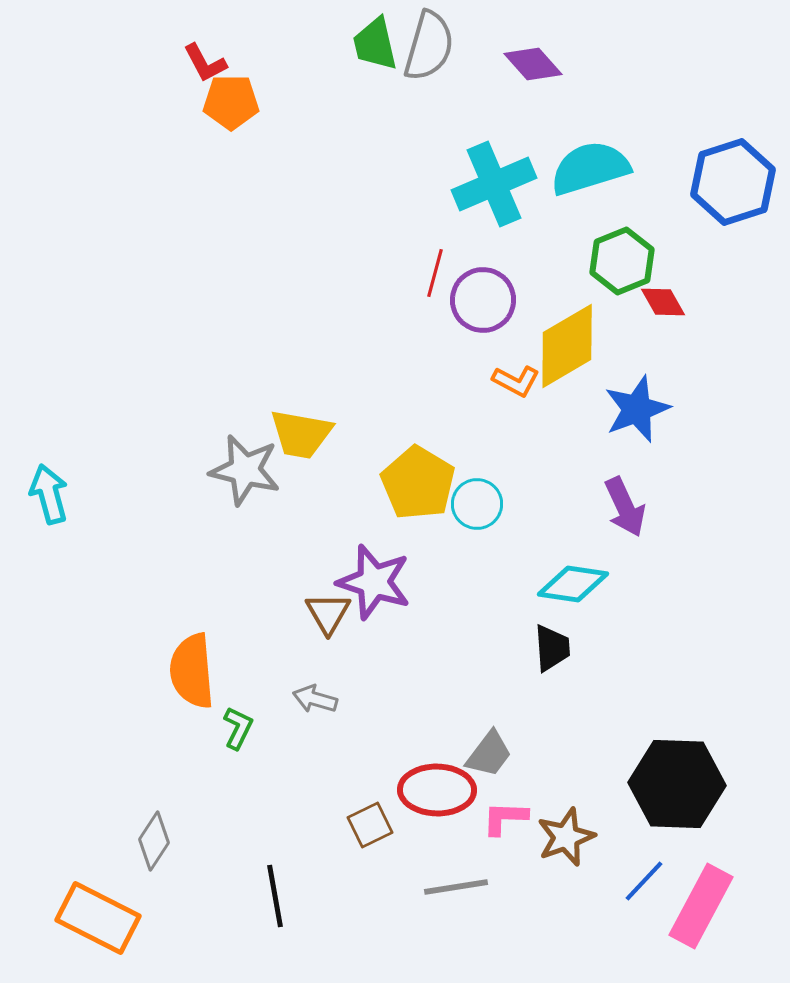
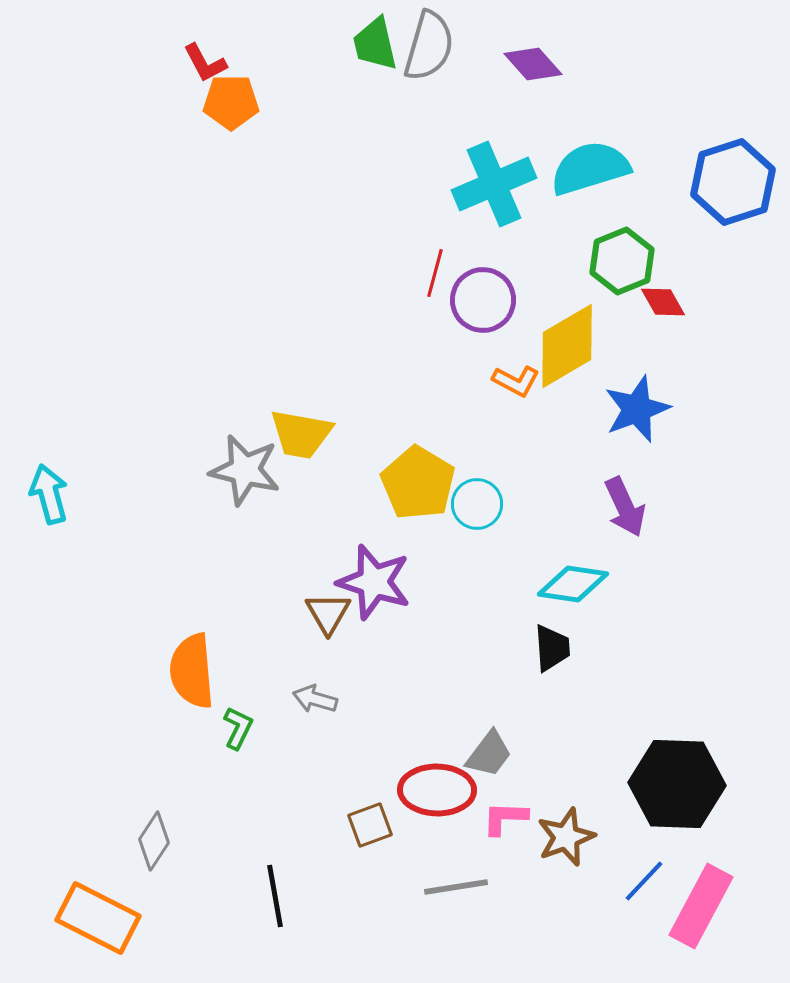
brown square: rotated 6 degrees clockwise
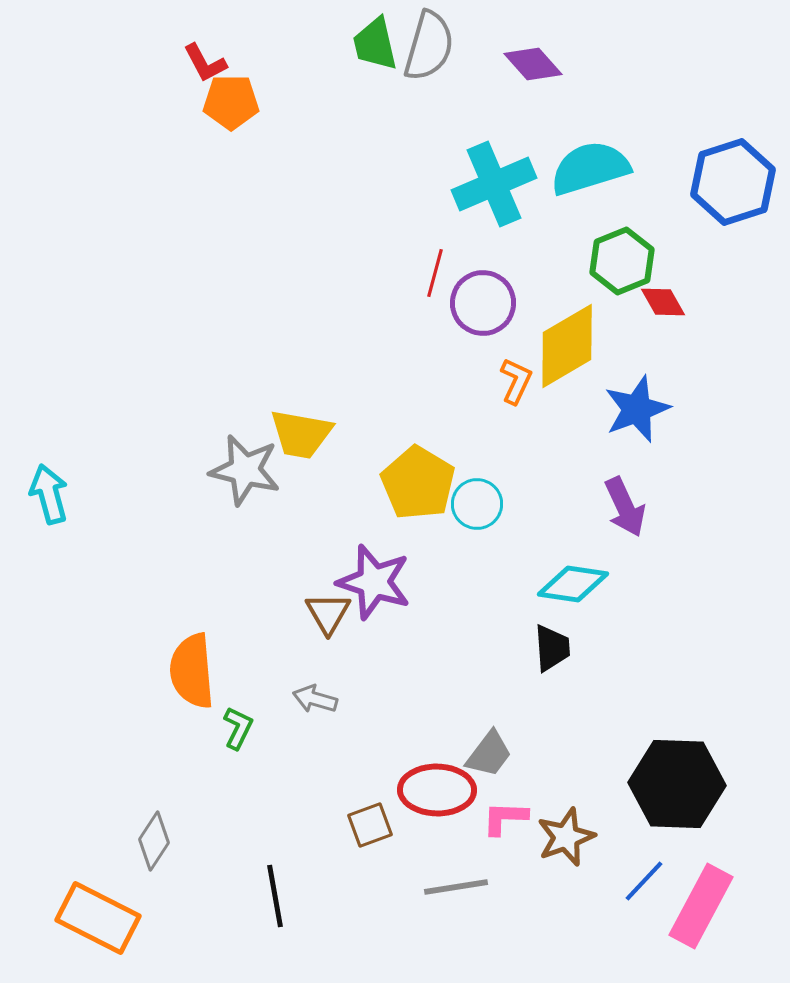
purple circle: moved 3 px down
orange L-shape: rotated 93 degrees counterclockwise
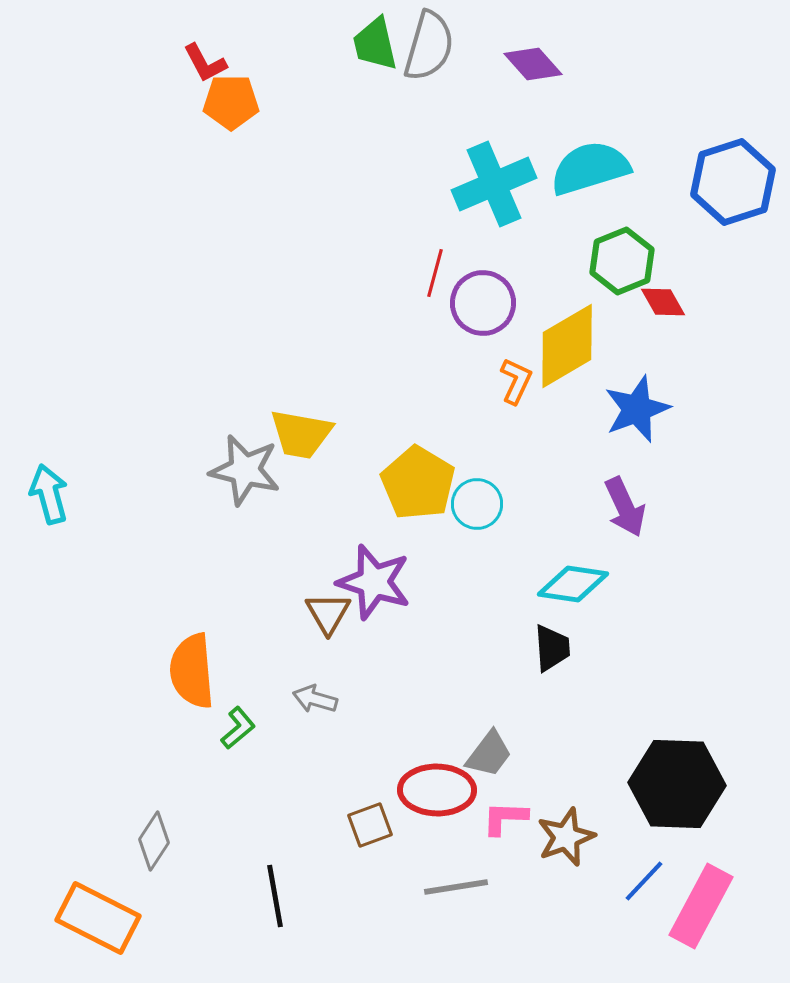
green L-shape: rotated 24 degrees clockwise
